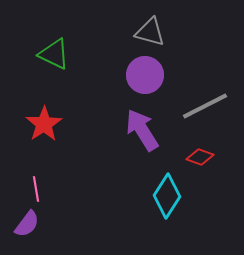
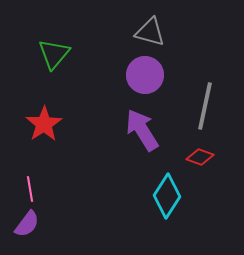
green triangle: rotated 44 degrees clockwise
gray line: rotated 51 degrees counterclockwise
pink line: moved 6 px left
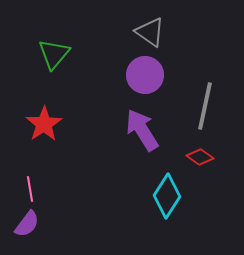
gray triangle: rotated 20 degrees clockwise
red diamond: rotated 16 degrees clockwise
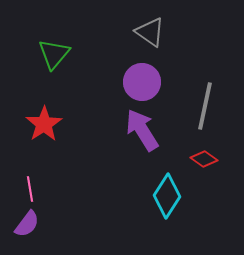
purple circle: moved 3 px left, 7 px down
red diamond: moved 4 px right, 2 px down
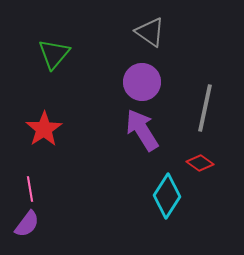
gray line: moved 2 px down
red star: moved 5 px down
red diamond: moved 4 px left, 4 px down
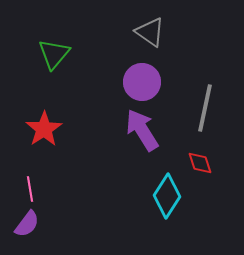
red diamond: rotated 36 degrees clockwise
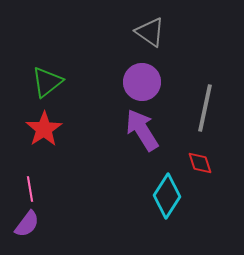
green triangle: moved 7 px left, 28 px down; rotated 12 degrees clockwise
